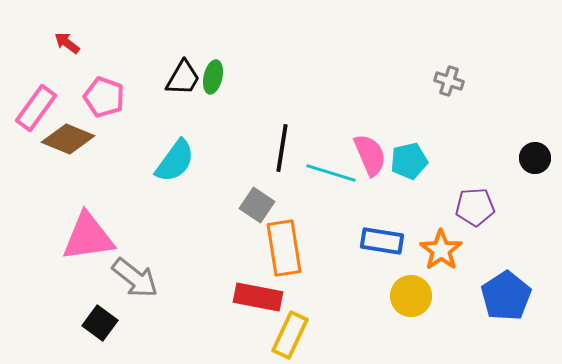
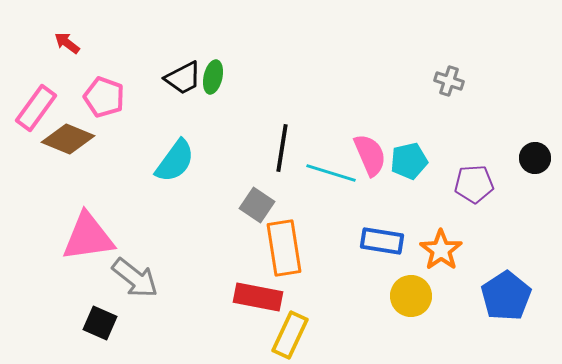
black trapezoid: rotated 33 degrees clockwise
purple pentagon: moved 1 px left, 23 px up
black square: rotated 12 degrees counterclockwise
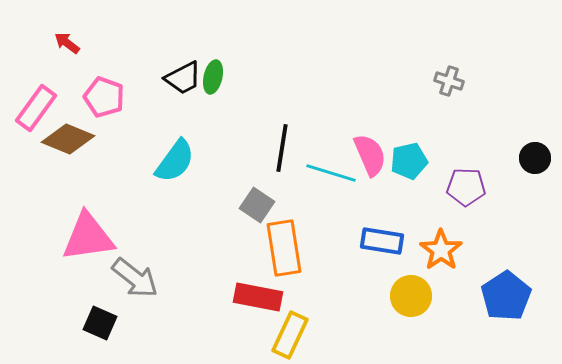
purple pentagon: moved 8 px left, 3 px down; rotated 6 degrees clockwise
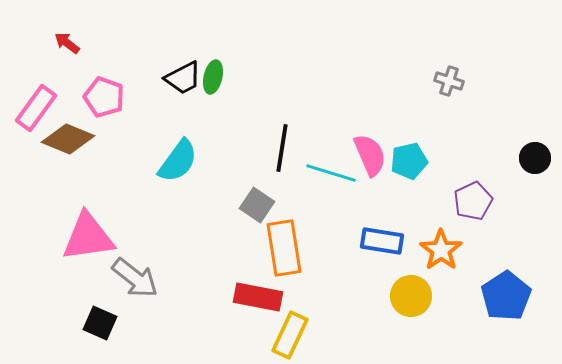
cyan semicircle: moved 3 px right
purple pentagon: moved 7 px right, 14 px down; rotated 27 degrees counterclockwise
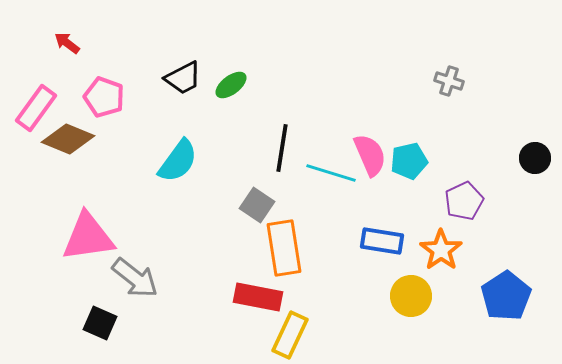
green ellipse: moved 18 px right, 8 px down; rotated 40 degrees clockwise
purple pentagon: moved 9 px left
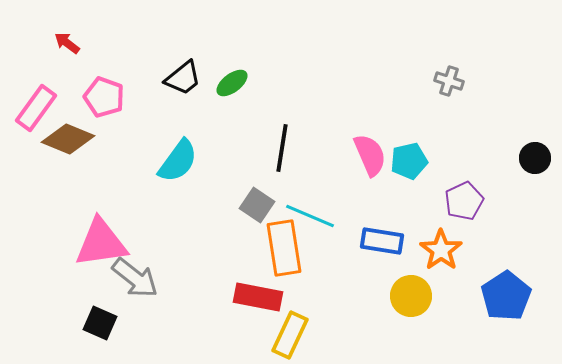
black trapezoid: rotated 12 degrees counterclockwise
green ellipse: moved 1 px right, 2 px up
cyan line: moved 21 px left, 43 px down; rotated 6 degrees clockwise
pink triangle: moved 13 px right, 6 px down
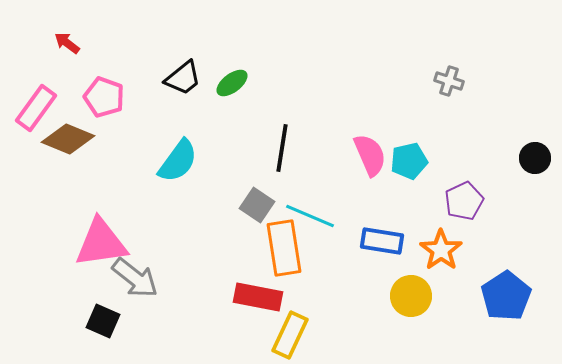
black square: moved 3 px right, 2 px up
